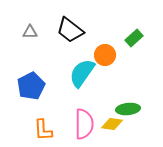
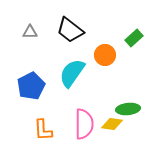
cyan semicircle: moved 10 px left
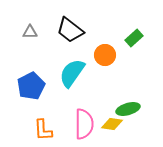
green ellipse: rotated 10 degrees counterclockwise
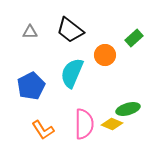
cyan semicircle: rotated 12 degrees counterclockwise
yellow diamond: rotated 15 degrees clockwise
orange L-shape: rotated 30 degrees counterclockwise
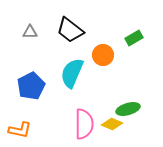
green rectangle: rotated 12 degrees clockwise
orange circle: moved 2 px left
orange L-shape: moved 23 px left; rotated 45 degrees counterclockwise
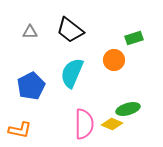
green rectangle: rotated 12 degrees clockwise
orange circle: moved 11 px right, 5 px down
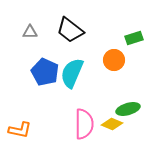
blue pentagon: moved 14 px right, 14 px up; rotated 20 degrees counterclockwise
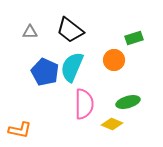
cyan semicircle: moved 6 px up
green ellipse: moved 7 px up
pink semicircle: moved 20 px up
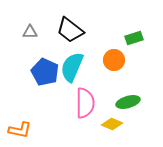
pink semicircle: moved 1 px right, 1 px up
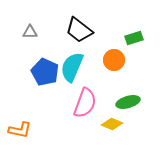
black trapezoid: moved 9 px right
pink semicircle: rotated 20 degrees clockwise
